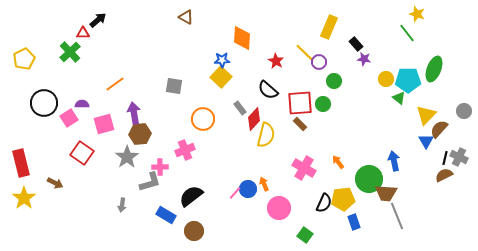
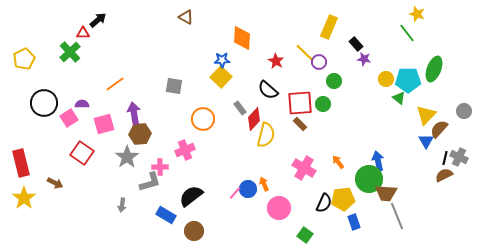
blue arrow at (394, 161): moved 16 px left
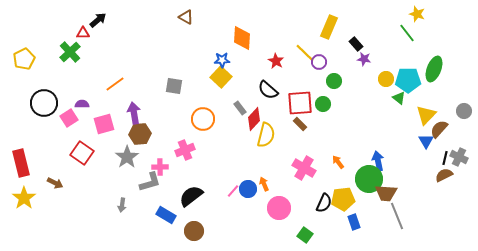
pink line at (235, 193): moved 2 px left, 2 px up
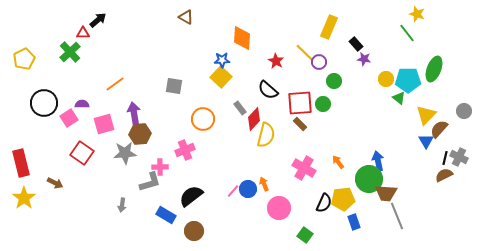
gray star at (127, 157): moved 2 px left, 4 px up; rotated 30 degrees clockwise
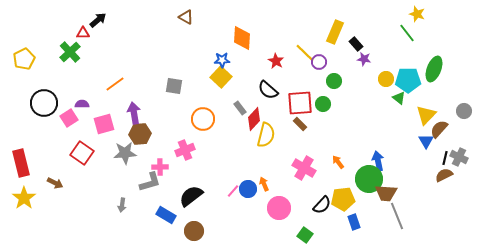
yellow rectangle at (329, 27): moved 6 px right, 5 px down
black semicircle at (324, 203): moved 2 px left, 2 px down; rotated 18 degrees clockwise
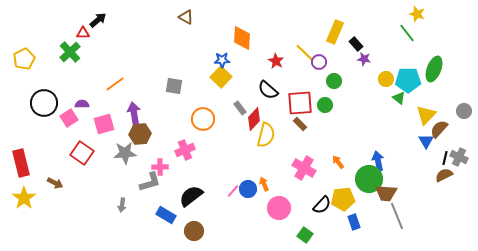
green circle at (323, 104): moved 2 px right, 1 px down
